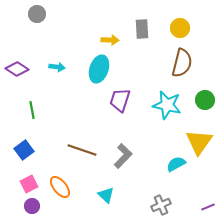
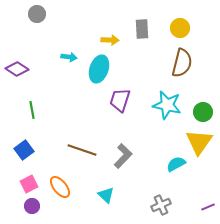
cyan arrow: moved 12 px right, 10 px up
green circle: moved 2 px left, 12 px down
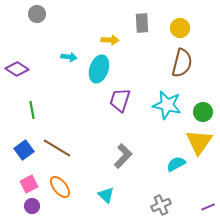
gray rectangle: moved 6 px up
brown line: moved 25 px left, 2 px up; rotated 12 degrees clockwise
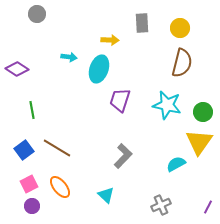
purple line: rotated 40 degrees counterclockwise
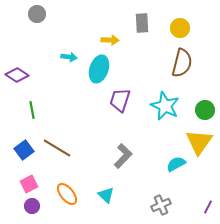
purple diamond: moved 6 px down
cyan star: moved 2 px left, 1 px down; rotated 12 degrees clockwise
green circle: moved 2 px right, 2 px up
orange ellipse: moved 7 px right, 7 px down
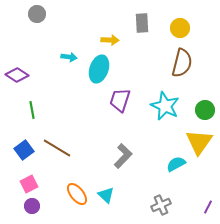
orange ellipse: moved 10 px right
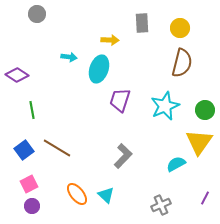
cyan star: rotated 24 degrees clockwise
purple line: moved 3 px left, 9 px up
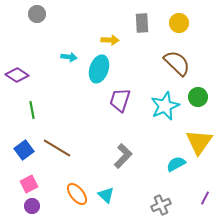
yellow circle: moved 1 px left, 5 px up
brown semicircle: moved 5 px left; rotated 60 degrees counterclockwise
green circle: moved 7 px left, 13 px up
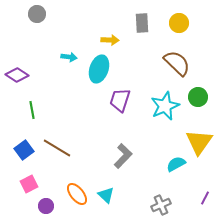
purple circle: moved 14 px right
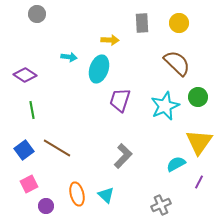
purple diamond: moved 8 px right
orange ellipse: rotated 25 degrees clockwise
purple line: moved 6 px left, 16 px up
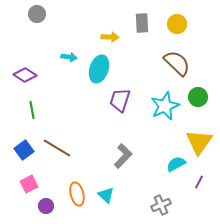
yellow circle: moved 2 px left, 1 px down
yellow arrow: moved 3 px up
